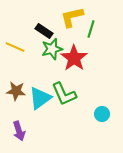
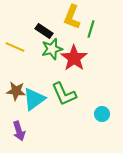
yellow L-shape: rotated 55 degrees counterclockwise
cyan triangle: moved 6 px left, 1 px down
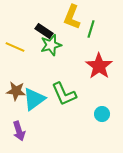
green star: moved 1 px left, 4 px up
red star: moved 25 px right, 8 px down
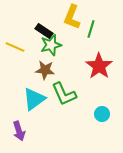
brown star: moved 29 px right, 21 px up
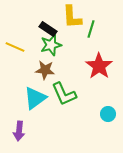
yellow L-shape: rotated 25 degrees counterclockwise
black rectangle: moved 4 px right, 2 px up
cyan triangle: moved 1 px right, 1 px up
cyan circle: moved 6 px right
purple arrow: rotated 24 degrees clockwise
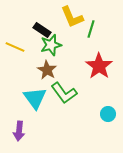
yellow L-shape: rotated 20 degrees counterclockwise
black rectangle: moved 6 px left, 1 px down
brown star: moved 2 px right; rotated 24 degrees clockwise
green L-shape: moved 1 px up; rotated 12 degrees counterclockwise
cyan triangle: rotated 30 degrees counterclockwise
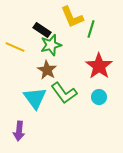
cyan circle: moved 9 px left, 17 px up
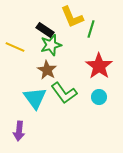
black rectangle: moved 3 px right
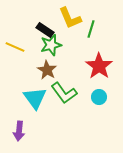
yellow L-shape: moved 2 px left, 1 px down
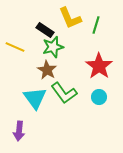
green line: moved 5 px right, 4 px up
green star: moved 2 px right, 2 px down
